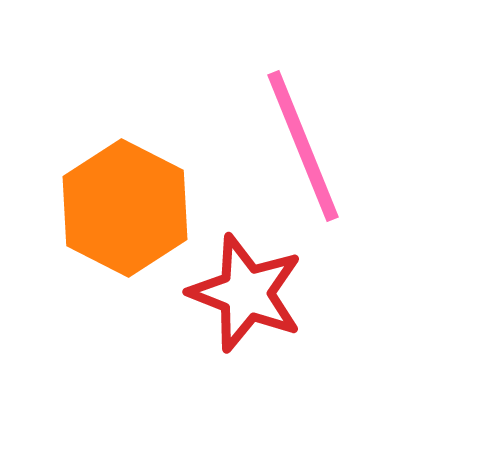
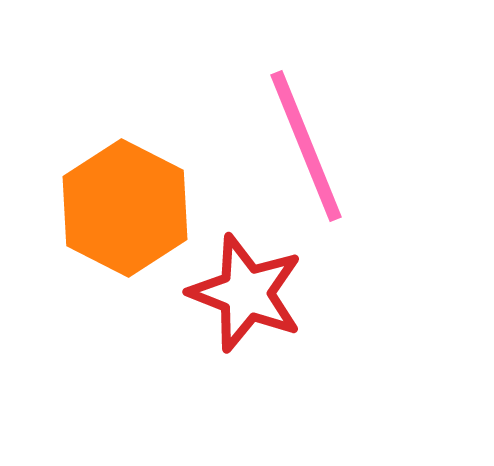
pink line: moved 3 px right
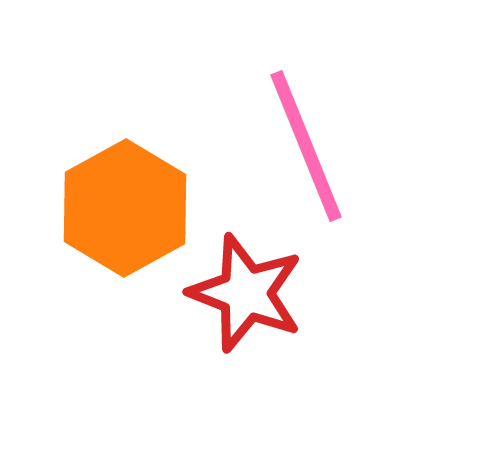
orange hexagon: rotated 4 degrees clockwise
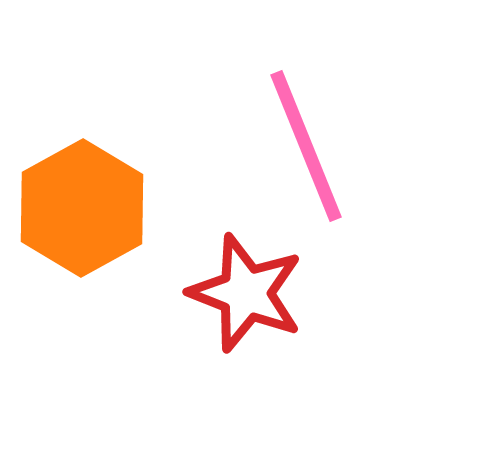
orange hexagon: moved 43 px left
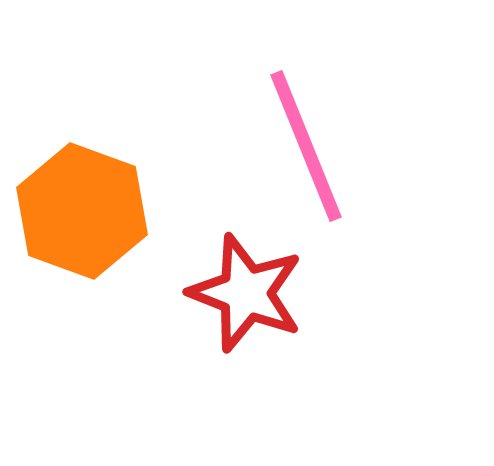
orange hexagon: moved 3 px down; rotated 11 degrees counterclockwise
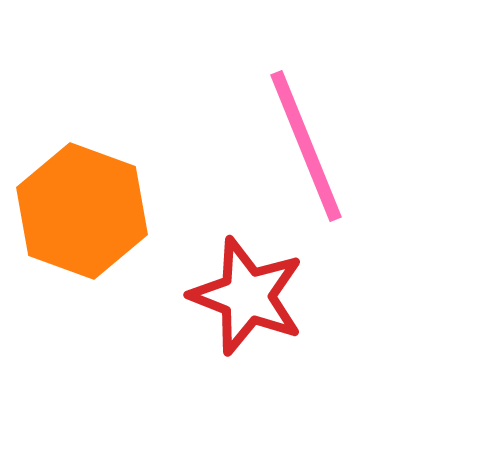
red star: moved 1 px right, 3 px down
